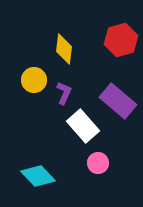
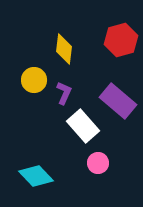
cyan diamond: moved 2 px left
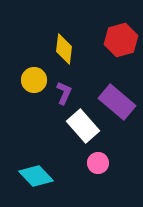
purple rectangle: moved 1 px left, 1 px down
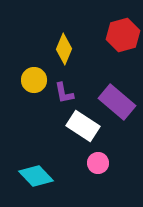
red hexagon: moved 2 px right, 5 px up
yellow diamond: rotated 16 degrees clockwise
purple L-shape: rotated 145 degrees clockwise
white rectangle: rotated 16 degrees counterclockwise
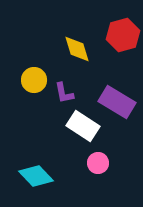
yellow diamond: moved 13 px right; rotated 40 degrees counterclockwise
purple rectangle: rotated 9 degrees counterclockwise
